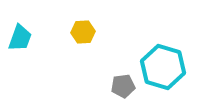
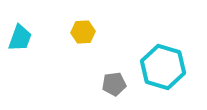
gray pentagon: moved 9 px left, 2 px up
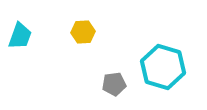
cyan trapezoid: moved 2 px up
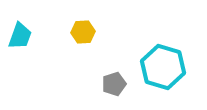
gray pentagon: rotated 10 degrees counterclockwise
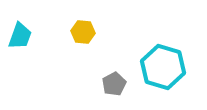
yellow hexagon: rotated 10 degrees clockwise
gray pentagon: rotated 10 degrees counterclockwise
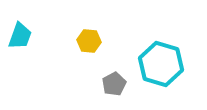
yellow hexagon: moved 6 px right, 9 px down
cyan hexagon: moved 2 px left, 3 px up
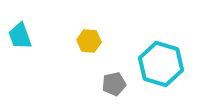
cyan trapezoid: rotated 140 degrees clockwise
gray pentagon: rotated 15 degrees clockwise
